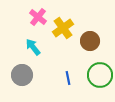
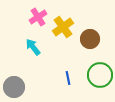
pink cross: rotated 18 degrees clockwise
yellow cross: moved 1 px up
brown circle: moved 2 px up
gray circle: moved 8 px left, 12 px down
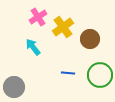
blue line: moved 5 px up; rotated 72 degrees counterclockwise
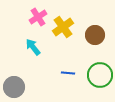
brown circle: moved 5 px right, 4 px up
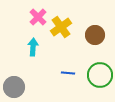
pink cross: rotated 12 degrees counterclockwise
yellow cross: moved 2 px left
cyan arrow: rotated 42 degrees clockwise
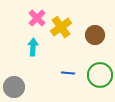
pink cross: moved 1 px left, 1 px down
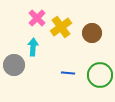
brown circle: moved 3 px left, 2 px up
gray circle: moved 22 px up
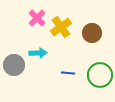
cyan arrow: moved 5 px right, 6 px down; rotated 84 degrees clockwise
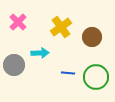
pink cross: moved 19 px left, 4 px down
brown circle: moved 4 px down
cyan arrow: moved 2 px right
green circle: moved 4 px left, 2 px down
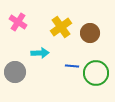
pink cross: rotated 12 degrees counterclockwise
brown circle: moved 2 px left, 4 px up
gray circle: moved 1 px right, 7 px down
blue line: moved 4 px right, 7 px up
green circle: moved 4 px up
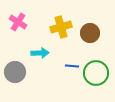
yellow cross: rotated 20 degrees clockwise
